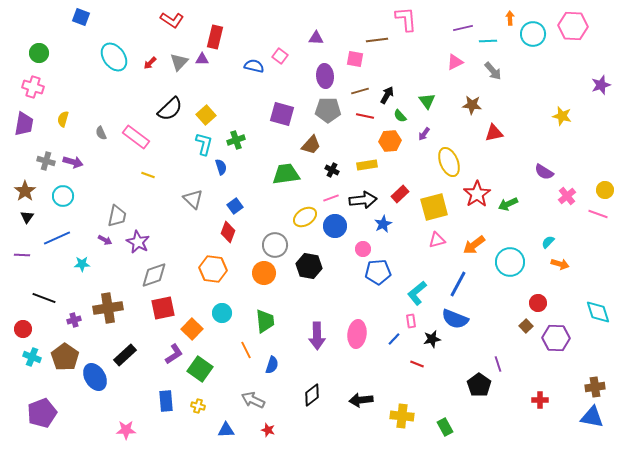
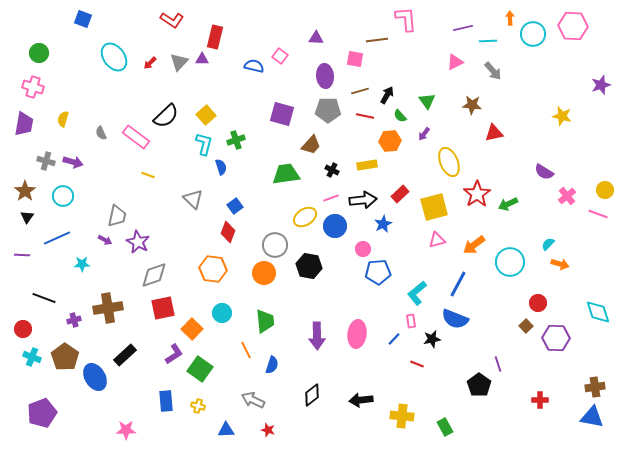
blue square at (81, 17): moved 2 px right, 2 px down
black semicircle at (170, 109): moved 4 px left, 7 px down
cyan semicircle at (548, 242): moved 2 px down
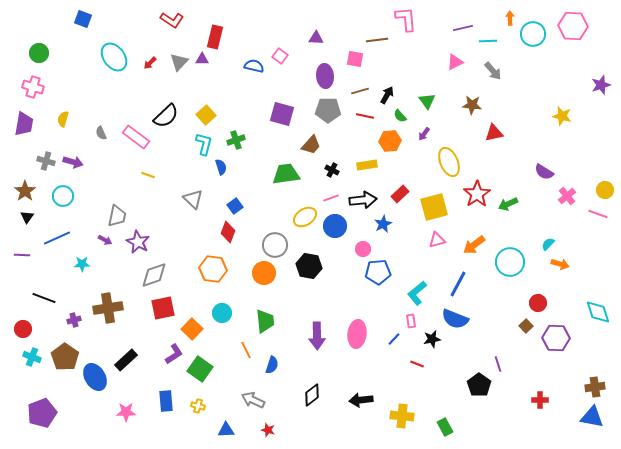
black rectangle at (125, 355): moved 1 px right, 5 px down
pink star at (126, 430): moved 18 px up
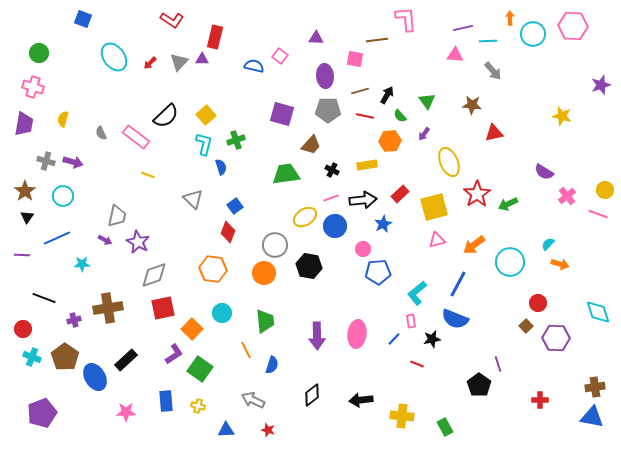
pink triangle at (455, 62): moved 7 px up; rotated 30 degrees clockwise
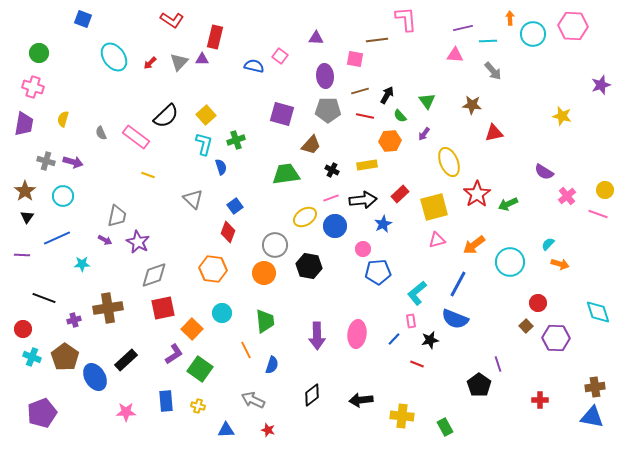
black star at (432, 339): moved 2 px left, 1 px down
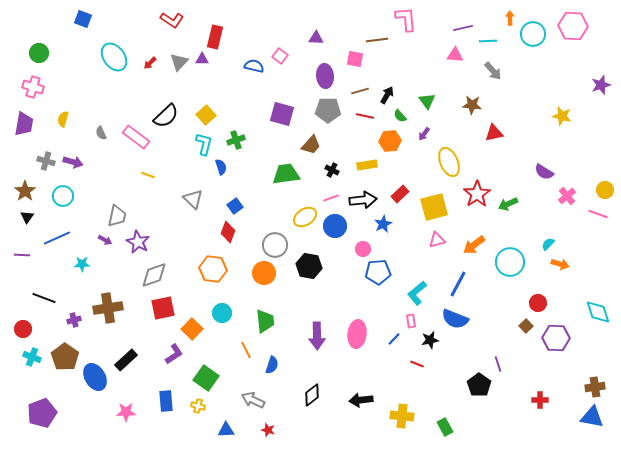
green square at (200, 369): moved 6 px right, 9 px down
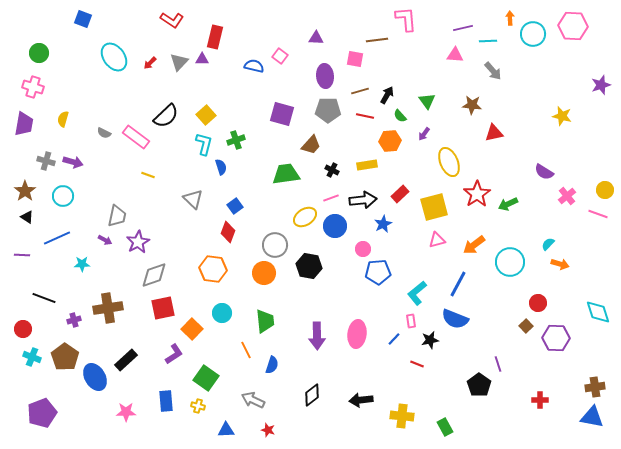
gray semicircle at (101, 133): moved 3 px right; rotated 40 degrees counterclockwise
black triangle at (27, 217): rotated 32 degrees counterclockwise
purple star at (138, 242): rotated 15 degrees clockwise
